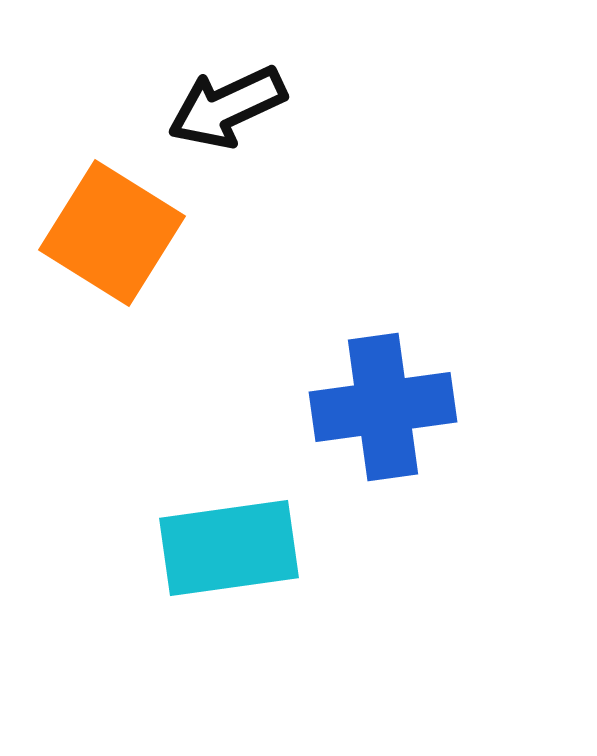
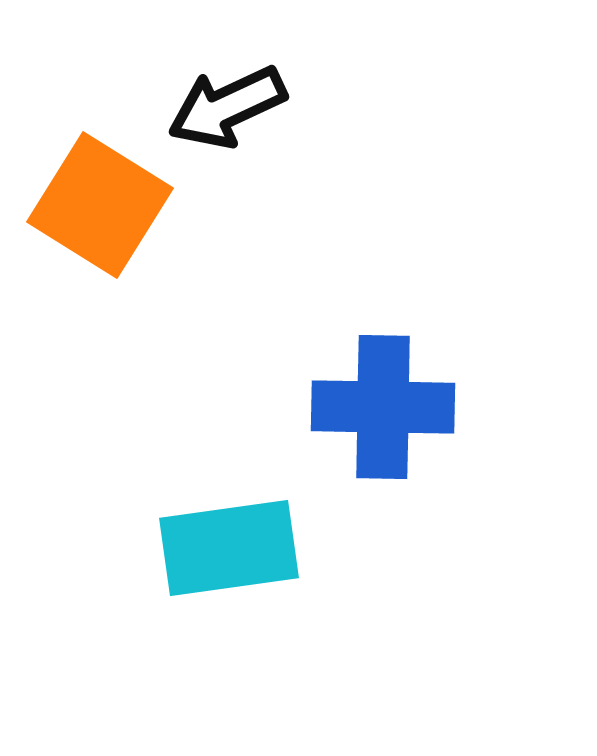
orange square: moved 12 px left, 28 px up
blue cross: rotated 9 degrees clockwise
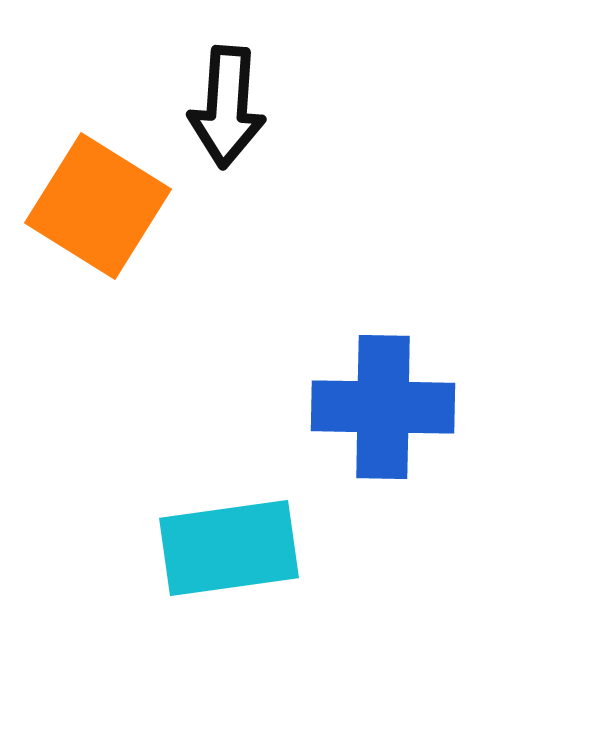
black arrow: rotated 61 degrees counterclockwise
orange square: moved 2 px left, 1 px down
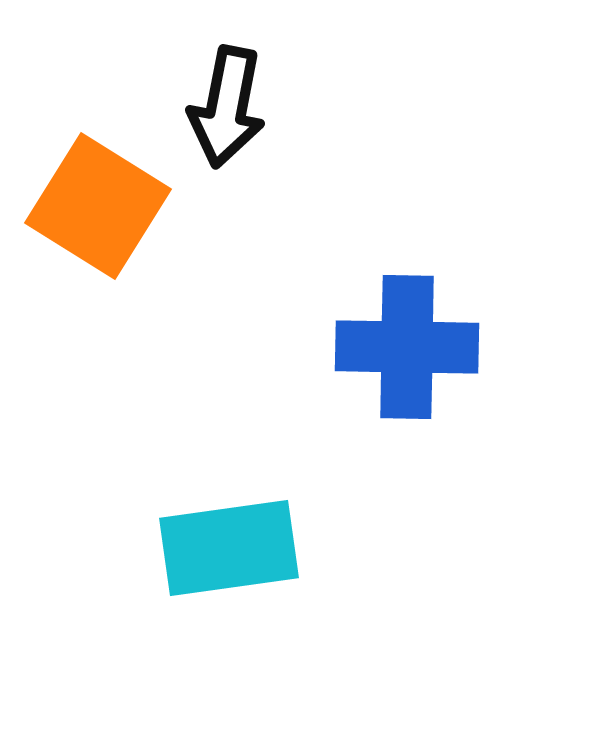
black arrow: rotated 7 degrees clockwise
blue cross: moved 24 px right, 60 px up
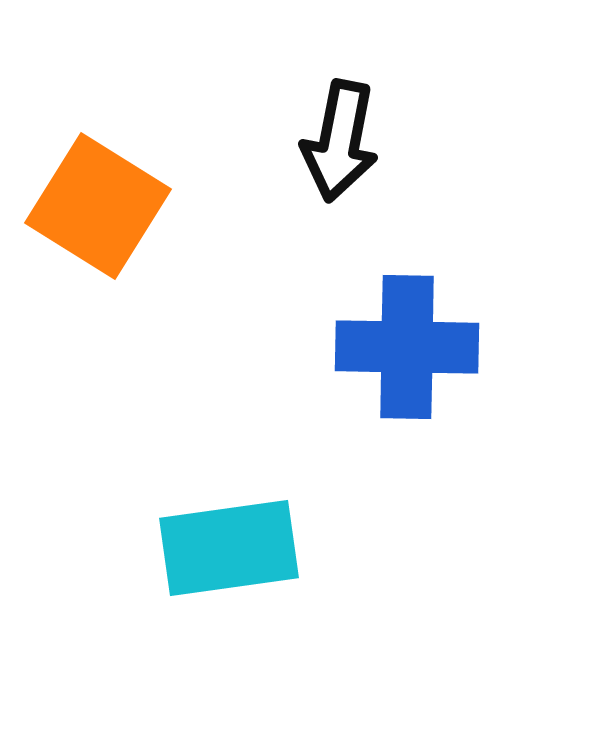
black arrow: moved 113 px right, 34 px down
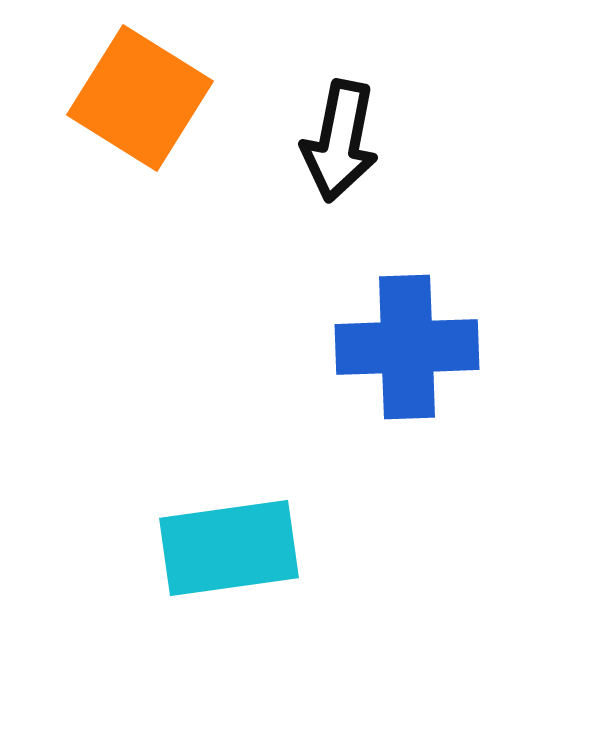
orange square: moved 42 px right, 108 px up
blue cross: rotated 3 degrees counterclockwise
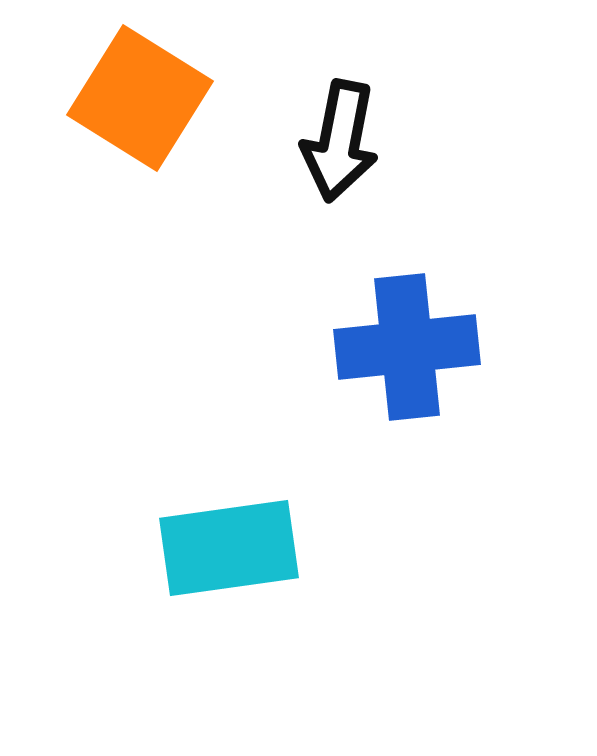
blue cross: rotated 4 degrees counterclockwise
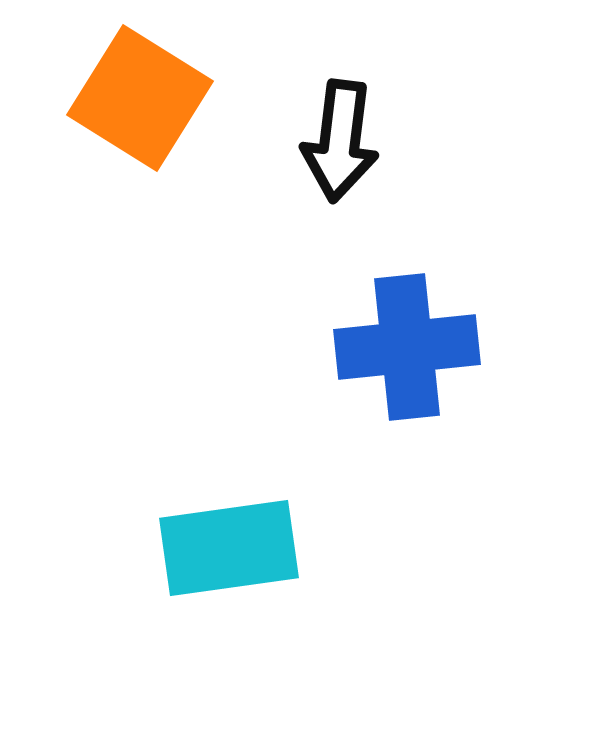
black arrow: rotated 4 degrees counterclockwise
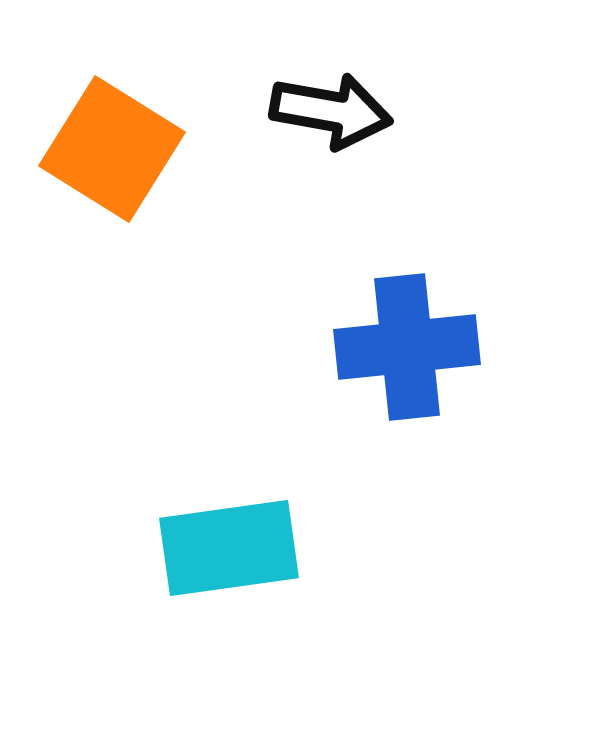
orange square: moved 28 px left, 51 px down
black arrow: moved 9 px left, 30 px up; rotated 87 degrees counterclockwise
